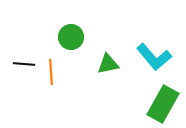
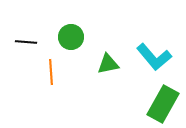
black line: moved 2 px right, 22 px up
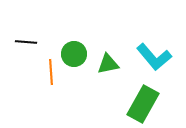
green circle: moved 3 px right, 17 px down
green rectangle: moved 20 px left
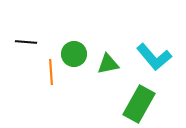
green rectangle: moved 4 px left
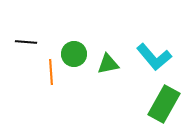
green rectangle: moved 25 px right
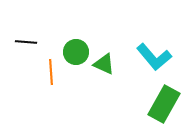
green circle: moved 2 px right, 2 px up
green triangle: moved 4 px left; rotated 35 degrees clockwise
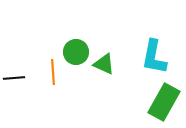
black line: moved 12 px left, 36 px down; rotated 10 degrees counterclockwise
cyan L-shape: rotated 51 degrees clockwise
orange line: moved 2 px right
green rectangle: moved 2 px up
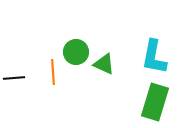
green rectangle: moved 9 px left; rotated 12 degrees counterclockwise
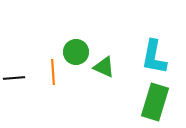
green triangle: moved 3 px down
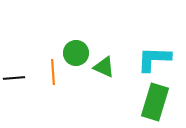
green circle: moved 1 px down
cyan L-shape: moved 2 px down; rotated 81 degrees clockwise
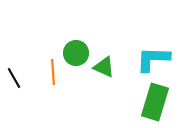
cyan L-shape: moved 1 px left
black line: rotated 65 degrees clockwise
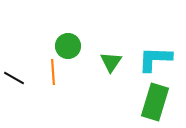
green circle: moved 8 px left, 7 px up
cyan L-shape: moved 2 px right
green triangle: moved 7 px right, 5 px up; rotated 40 degrees clockwise
black line: rotated 30 degrees counterclockwise
